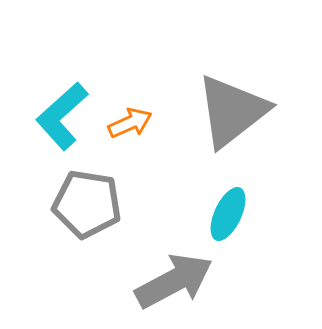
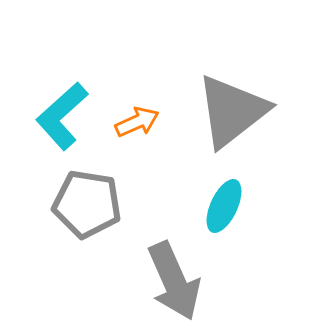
orange arrow: moved 7 px right, 1 px up
cyan ellipse: moved 4 px left, 8 px up
gray arrow: rotated 94 degrees clockwise
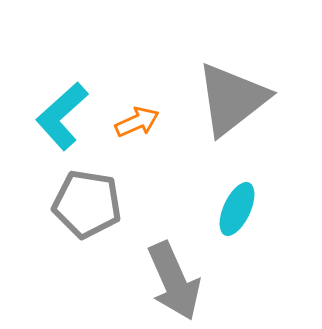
gray triangle: moved 12 px up
cyan ellipse: moved 13 px right, 3 px down
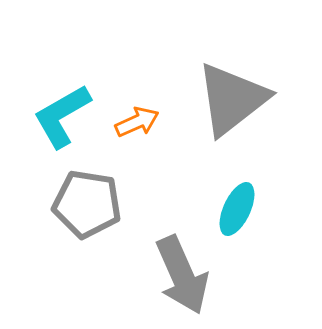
cyan L-shape: rotated 12 degrees clockwise
gray arrow: moved 8 px right, 6 px up
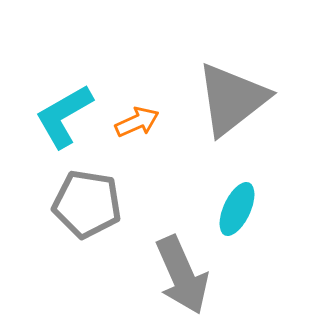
cyan L-shape: moved 2 px right
